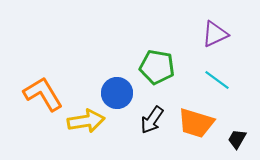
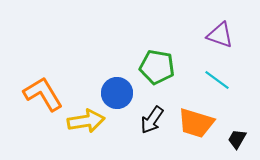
purple triangle: moved 5 px right, 1 px down; rotated 44 degrees clockwise
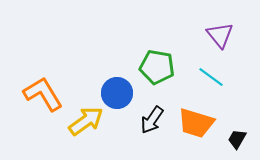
purple triangle: rotated 32 degrees clockwise
cyan line: moved 6 px left, 3 px up
yellow arrow: rotated 27 degrees counterclockwise
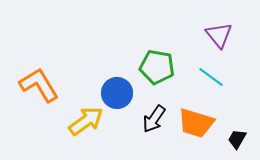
purple triangle: moved 1 px left
orange L-shape: moved 4 px left, 9 px up
black arrow: moved 2 px right, 1 px up
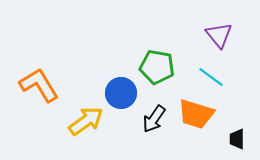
blue circle: moved 4 px right
orange trapezoid: moved 9 px up
black trapezoid: rotated 30 degrees counterclockwise
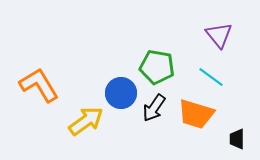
black arrow: moved 11 px up
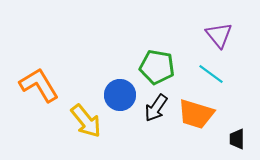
cyan line: moved 3 px up
blue circle: moved 1 px left, 2 px down
black arrow: moved 2 px right
yellow arrow: rotated 87 degrees clockwise
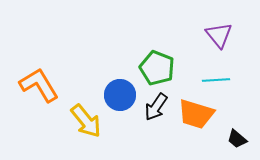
green pentagon: moved 1 px down; rotated 12 degrees clockwise
cyan line: moved 5 px right, 6 px down; rotated 40 degrees counterclockwise
black arrow: moved 1 px up
black trapezoid: rotated 50 degrees counterclockwise
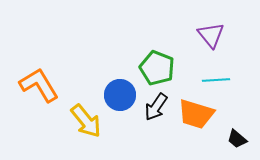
purple triangle: moved 8 px left
